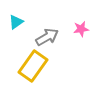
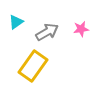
gray arrow: moved 5 px up
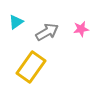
yellow rectangle: moved 2 px left, 1 px down
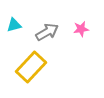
cyan triangle: moved 2 px left, 3 px down; rotated 21 degrees clockwise
yellow rectangle: rotated 8 degrees clockwise
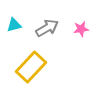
gray arrow: moved 4 px up
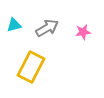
pink star: moved 2 px right, 3 px down
yellow rectangle: rotated 16 degrees counterclockwise
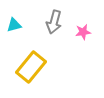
gray arrow: moved 7 px right, 6 px up; rotated 135 degrees clockwise
yellow rectangle: rotated 12 degrees clockwise
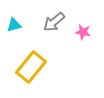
gray arrow: rotated 35 degrees clockwise
pink star: rotated 21 degrees clockwise
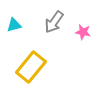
gray arrow: rotated 15 degrees counterclockwise
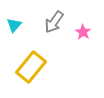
cyan triangle: rotated 35 degrees counterclockwise
pink star: rotated 21 degrees clockwise
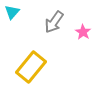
cyan triangle: moved 2 px left, 13 px up
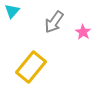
cyan triangle: moved 1 px up
